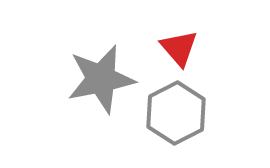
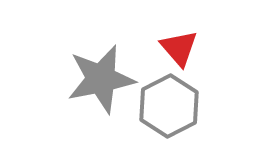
gray hexagon: moved 7 px left, 7 px up
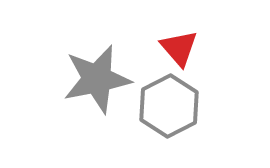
gray star: moved 4 px left
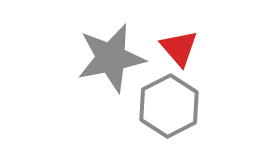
gray star: moved 14 px right, 21 px up
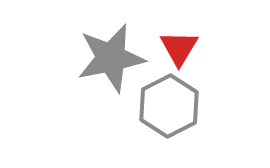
red triangle: rotated 12 degrees clockwise
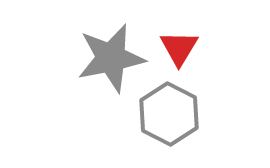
gray hexagon: moved 8 px down; rotated 6 degrees counterclockwise
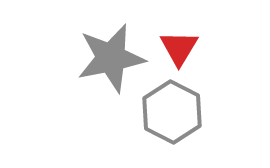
gray hexagon: moved 3 px right, 2 px up
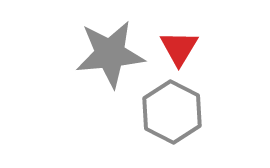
gray star: moved 1 px left, 4 px up; rotated 6 degrees clockwise
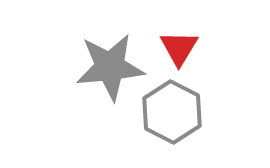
gray star: moved 13 px down
